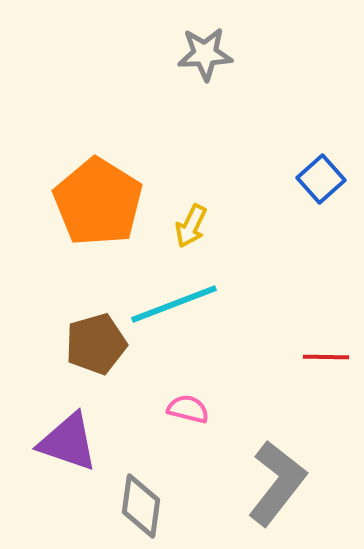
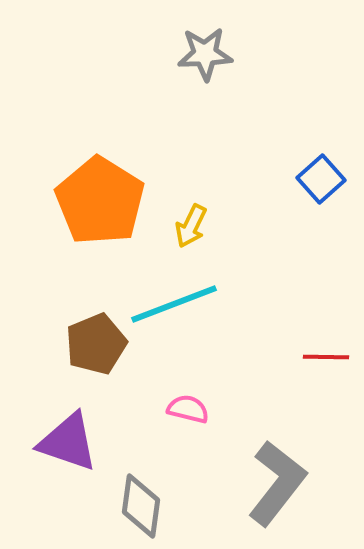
orange pentagon: moved 2 px right, 1 px up
brown pentagon: rotated 6 degrees counterclockwise
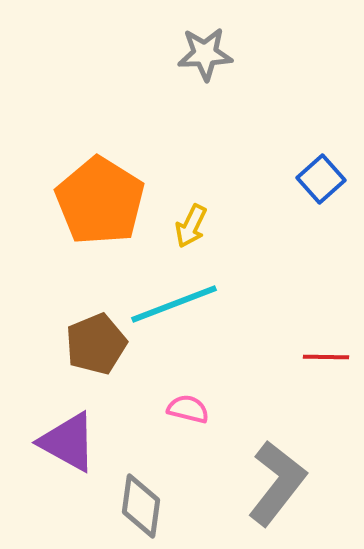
purple triangle: rotated 10 degrees clockwise
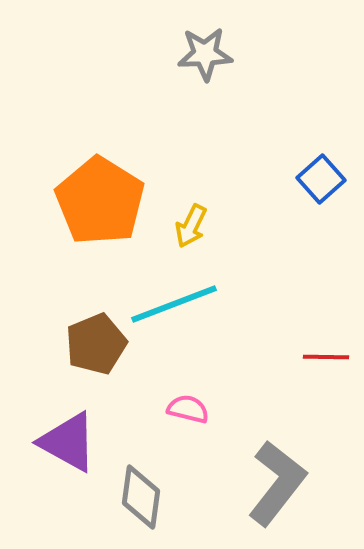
gray diamond: moved 9 px up
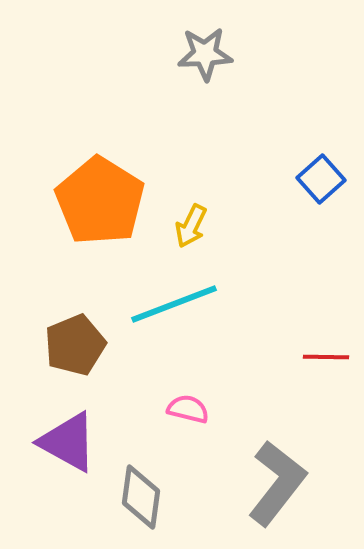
brown pentagon: moved 21 px left, 1 px down
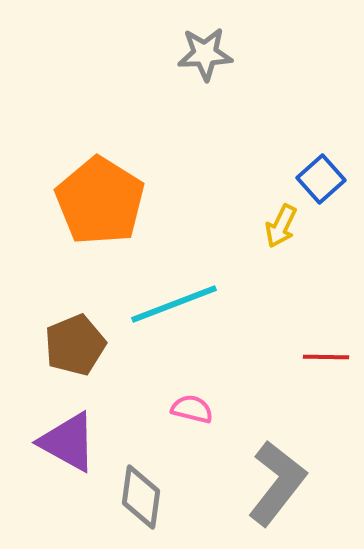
yellow arrow: moved 90 px right
pink semicircle: moved 4 px right
